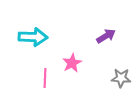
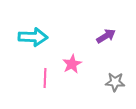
pink star: moved 1 px down
gray star: moved 6 px left, 4 px down
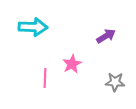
cyan arrow: moved 10 px up
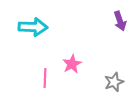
purple arrow: moved 14 px right, 15 px up; rotated 102 degrees clockwise
gray star: moved 1 px left; rotated 24 degrees counterclockwise
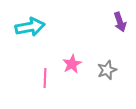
purple arrow: moved 1 px down
cyan arrow: moved 3 px left; rotated 12 degrees counterclockwise
gray star: moved 7 px left, 12 px up
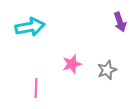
pink star: rotated 12 degrees clockwise
pink line: moved 9 px left, 10 px down
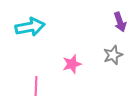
gray star: moved 6 px right, 15 px up
pink line: moved 2 px up
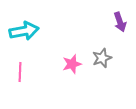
cyan arrow: moved 6 px left, 4 px down
gray star: moved 11 px left, 3 px down
pink line: moved 16 px left, 14 px up
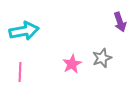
pink star: rotated 12 degrees counterclockwise
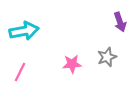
gray star: moved 5 px right, 1 px up
pink star: rotated 24 degrees clockwise
pink line: rotated 24 degrees clockwise
